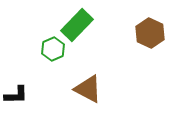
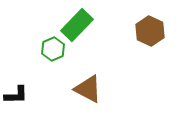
brown hexagon: moved 2 px up
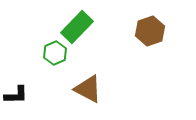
green rectangle: moved 2 px down
brown hexagon: rotated 16 degrees clockwise
green hexagon: moved 2 px right, 4 px down
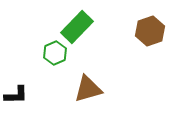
brown triangle: rotated 44 degrees counterclockwise
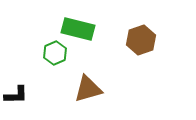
green rectangle: moved 1 px right, 2 px down; rotated 60 degrees clockwise
brown hexagon: moved 9 px left, 9 px down
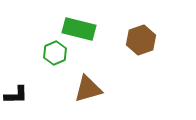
green rectangle: moved 1 px right
